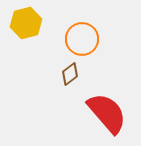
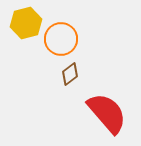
orange circle: moved 21 px left
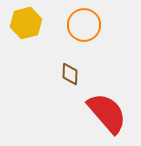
orange circle: moved 23 px right, 14 px up
brown diamond: rotated 50 degrees counterclockwise
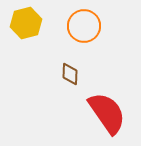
orange circle: moved 1 px down
red semicircle: rotated 6 degrees clockwise
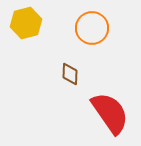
orange circle: moved 8 px right, 2 px down
red semicircle: moved 3 px right
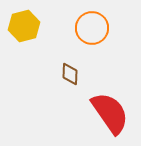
yellow hexagon: moved 2 px left, 3 px down
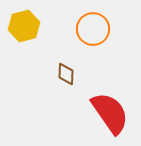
orange circle: moved 1 px right, 1 px down
brown diamond: moved 4 px left
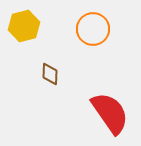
brown diamond: moved 16 px left
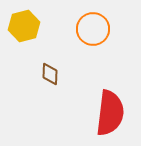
red semicircle: rotated 42 degrees clockwise
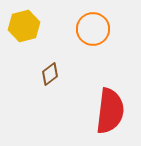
brown diamond: rotated 50 degrees clockwise
red semicircle: moved 2 px up
